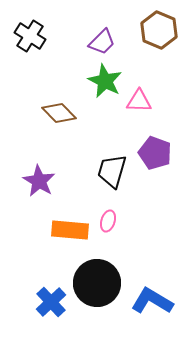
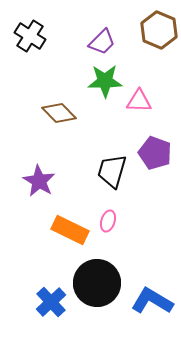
green star: rotated 28 degrees counterclockwise
orange rectangle: rotated 21 degrees clockwise
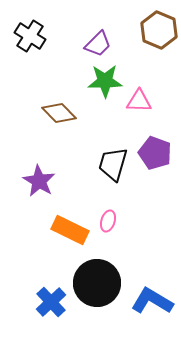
purple trapezoid: moved 4 px left, 2 px down
black trapezoid: moved 1 px right, 7 px up
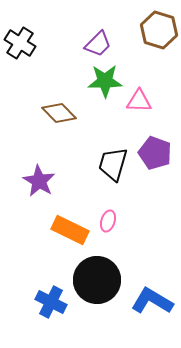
brown hexagon: rotated 6 degrees counterclockwise
black cross: moved 10 px left, 7 px down
black circle: moved 3 px up
blue cross: rotated 20 degrees counterclockwise
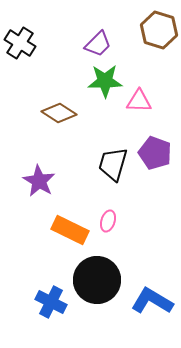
brown diamond: rotated 12 degrees counterclockwise
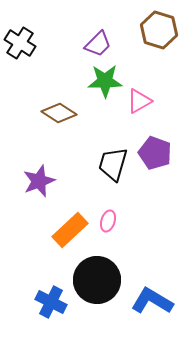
pink triangle: rotated 32 degrees counterclockwise
purple star: rotated 20 degrees clockwise
orange rectangle: rotated 69 degrees counterclockwise
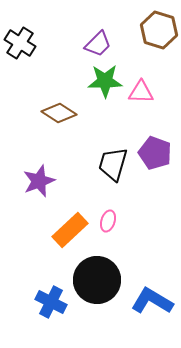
pink triangle: moved 2 px right, 9 px up; rotated 32 degrees clockwise
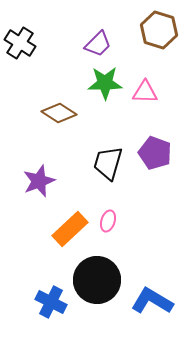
green star: moved 2 px down
pink triangle: moved 4 px right
black trapezoid: moved 5 px left, 1 px up
orange rectangle: moved 1 px up
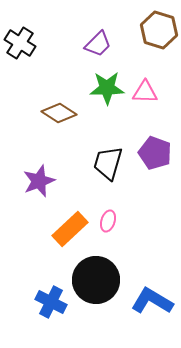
green star: moved 2 px right, 5 px down
black circle: moved 1 px left
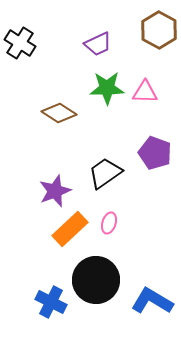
brown hexagon: rotated 12 degrees clockwise
purple trapezoid: rotated 20 degrees clockwise
black trapezoid: moved 3 px left, 10 px down; rotated 39 degrees clockwise
purple star: moved 16 px right, 10 px down
pink ellipse: moved 1 px right, 2 px down
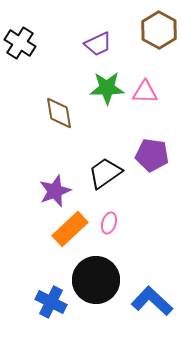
brown diamond: rotated 48 degrees clockwise
purple pentagon: moved 3 px left, 2 px down; rotated 12 degrees counterclockwise
blue L-shape: rotated 12 degrees clockwise
